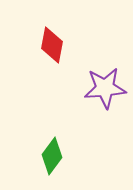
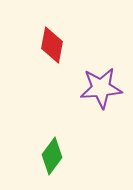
purple star: moved 4 px left
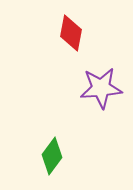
red diamond: moved 19 px right, 12 px up
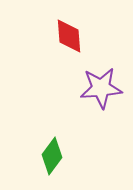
red diamond: moved 2 px left, 3 px down; rotated 15 degrees counterclockwise
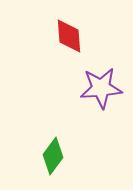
green diamond: moved 1 px right
